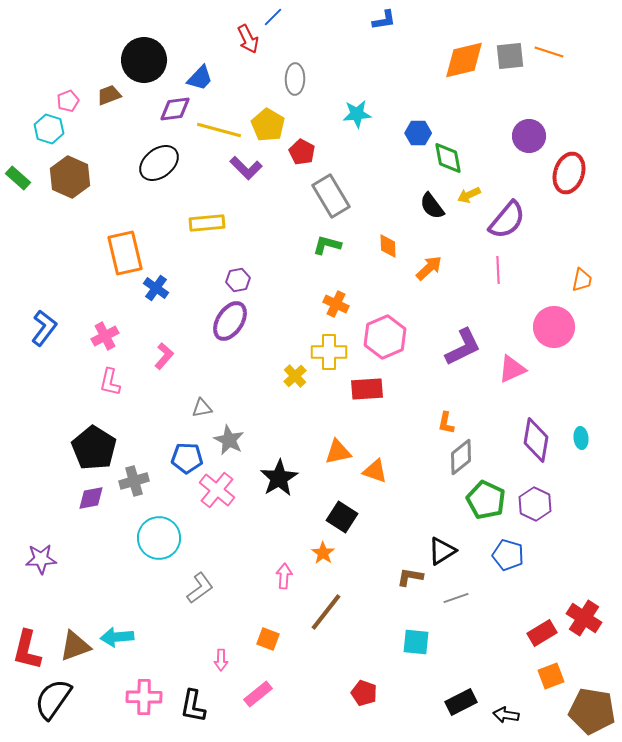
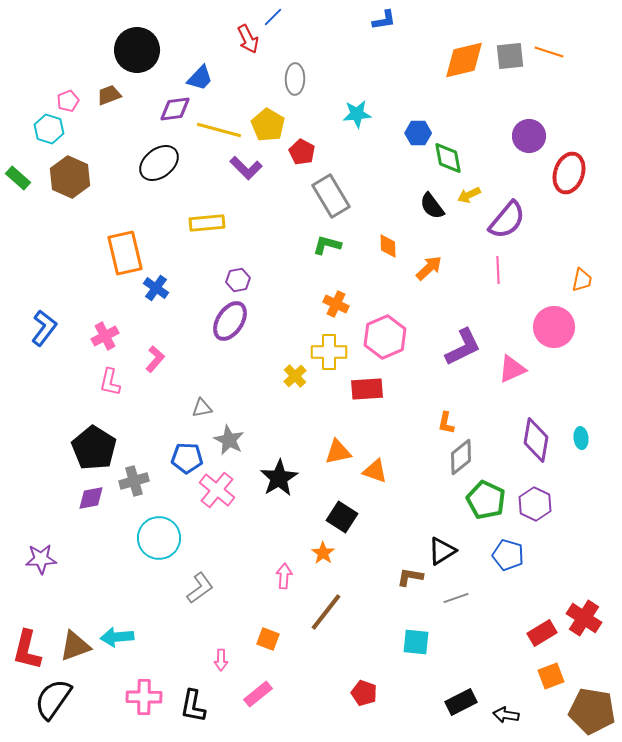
black circle at (144, 60): moved 7 px left, 10 px up
pink L-shape at (164, 356): moved 9 px left, 3 px down
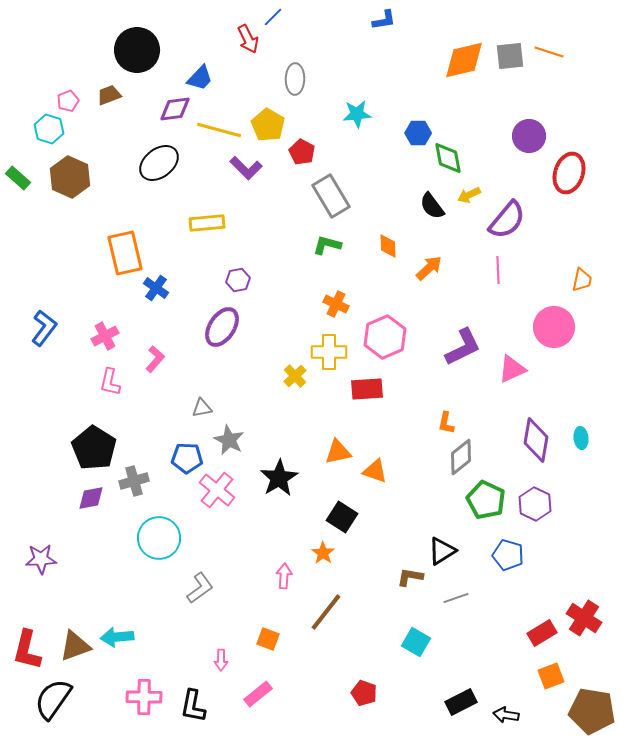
purple ellipse at (230, 321): moved 8 px left, 6 px down
cyan square at (416, 642): rotated 24 degrees clockwise
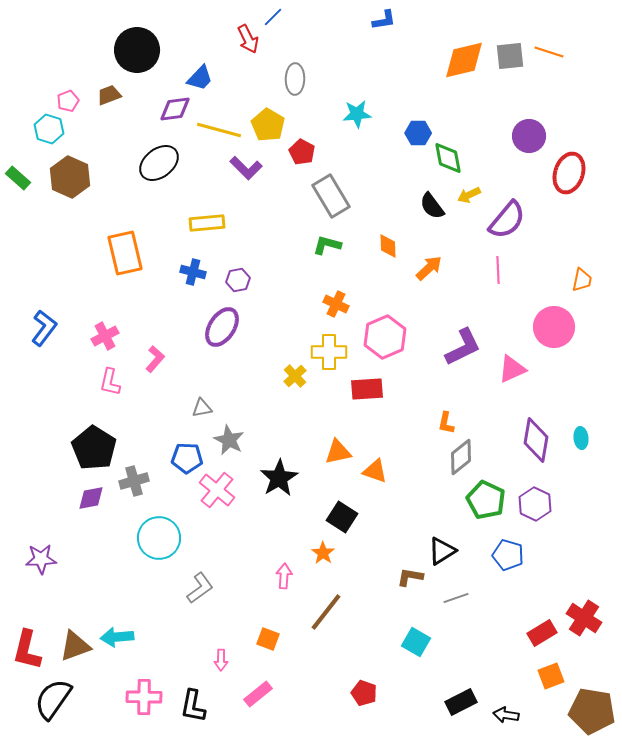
blue cross at (156, 288): moved 37 px right, 16 px up; rotated 20 degrees counterclockwise
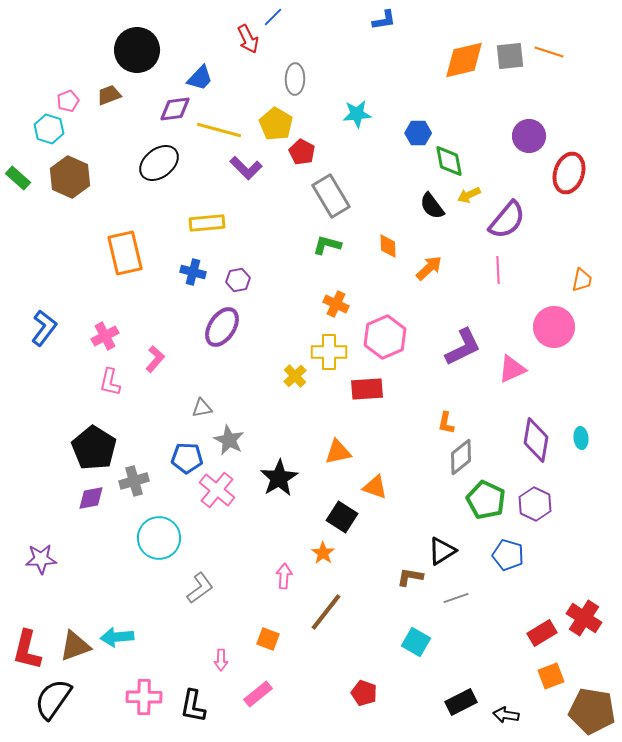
yellow pentagon at (268, 125): moved 8 px right, 1 px up
green diamond at (448, 158): moved 1 px right, 3 px down
orange triangle at (375, 471): moved 16 px down
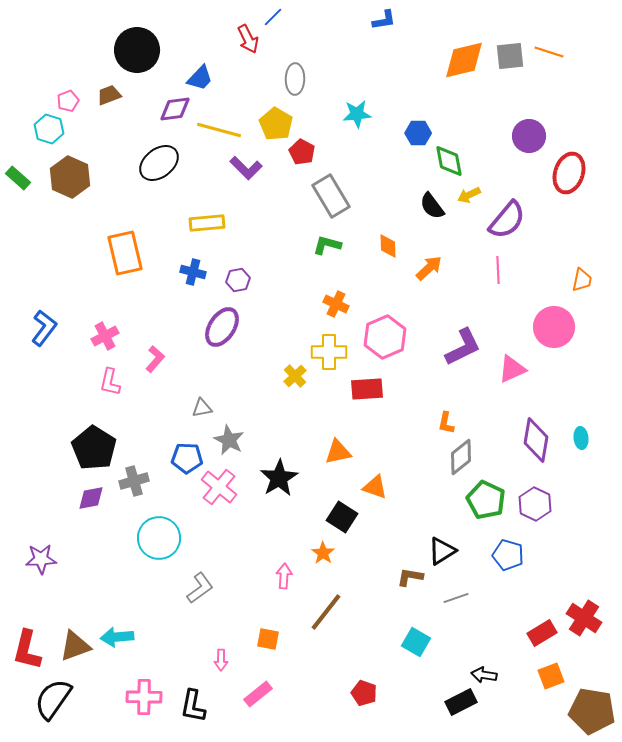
pink cross at (217, 490): moved 2 px right, 3 px up
orange square at (268, 639): rotated 10 degrees counterclockwise
black arrow at (506, 715): moved 22 px left, 40 px up
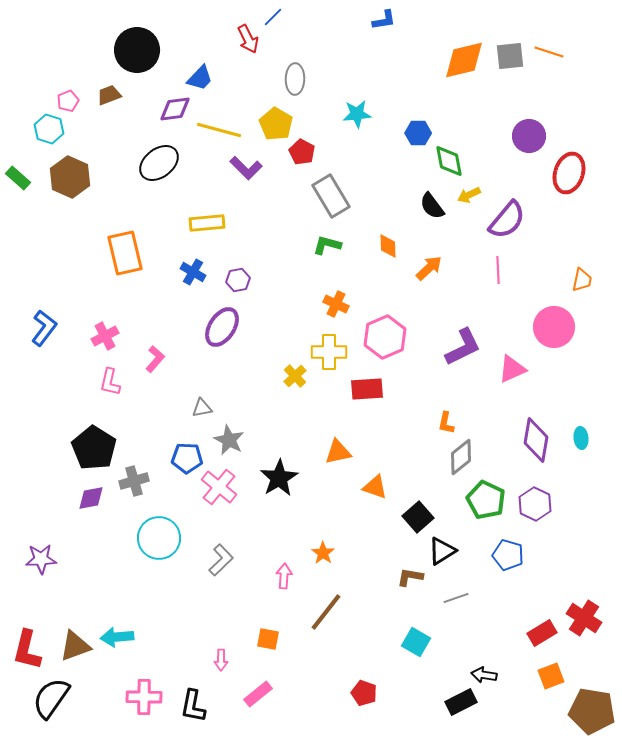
blue cross at (193, 272): rotated 15 degrees clockwise
black square at (342, 517): moved 76 px right; rotated 16 degrees clockwise
gray L-shape at (200, 588): moved 21 px right, 28 px up; rotated 8 degrees counterclockwise
black semicircle at (53, 699): moved 2 px left, 1 px up
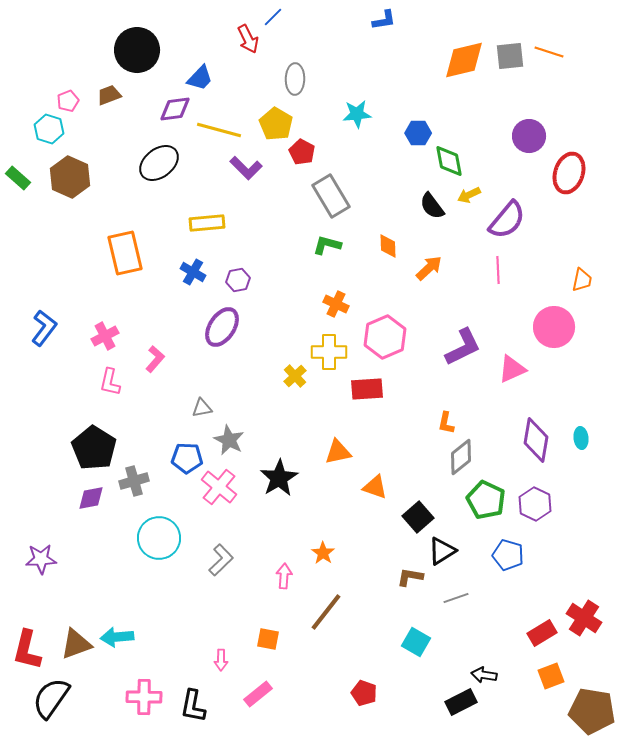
brown triangle at (75, 646): moved 1 px right, 2 px up
